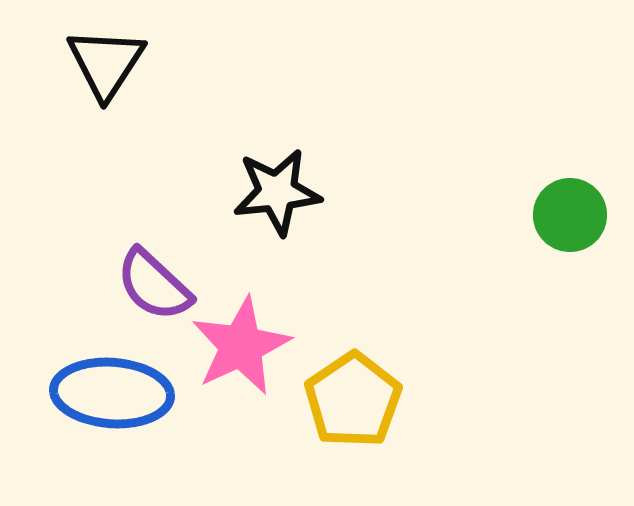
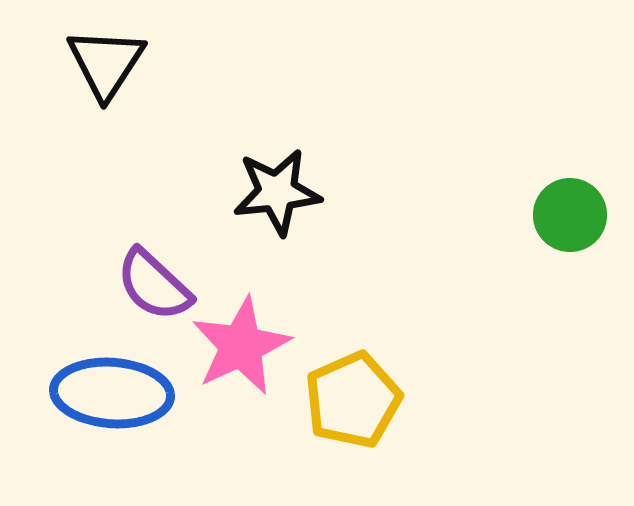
yellow pentagon: rotated 10 degrees clockwise
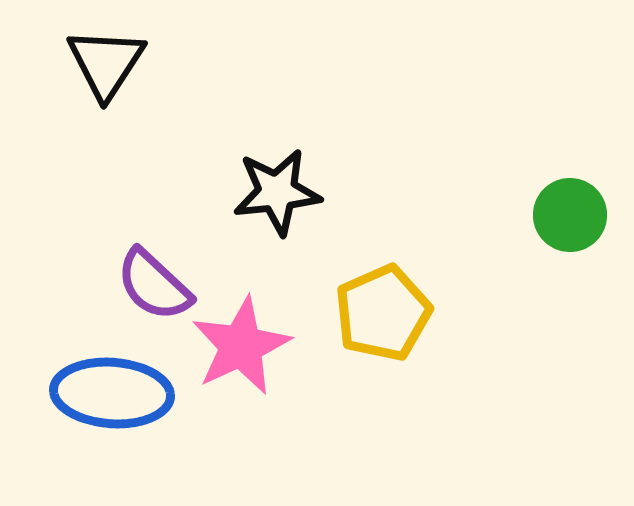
yellow pentagon: moved 30 px right, 87 px up
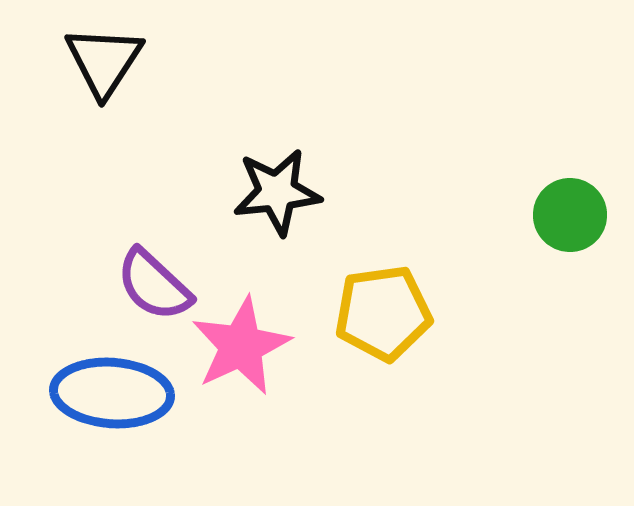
black triangle: moved 2 px left, 2 px up
yellow pentagon: rotated 16 degrees clockwise
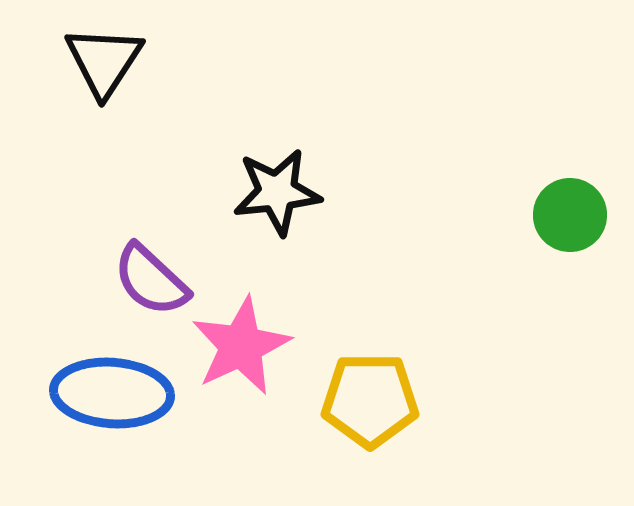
purple semicircle: moved 3 px left, 5 px up
yellow pentagon: moved 13 px left, 87 px down; rotated 8 degrees clockwise
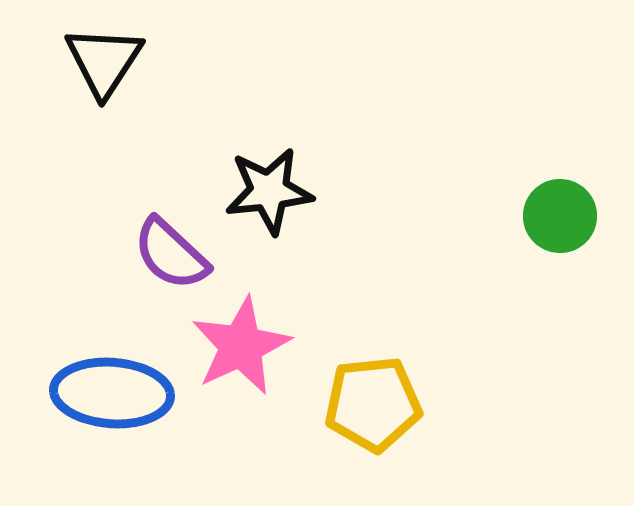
black star: moved 8 px left, 1 px up
green circle: moved 10 px left, 1 px down
purple semicircle: moved 20 px right, 26 px up
yellow pentagon: moved 3 px right, 4 px down; rotated 6 degrees counterclockwise
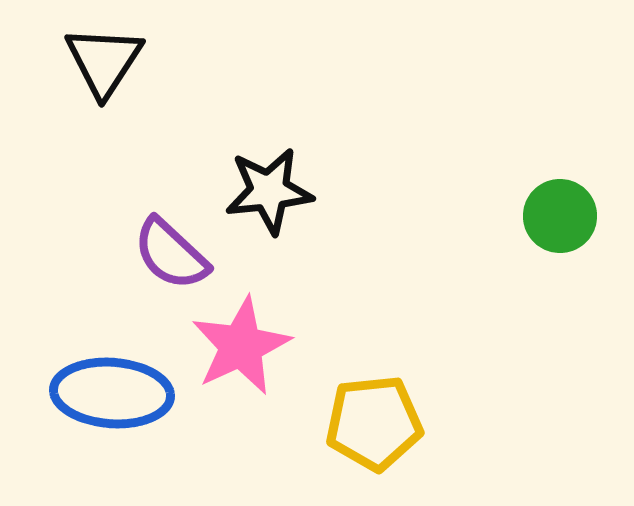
yellow pentagon: moved 1 px right, 19 px down
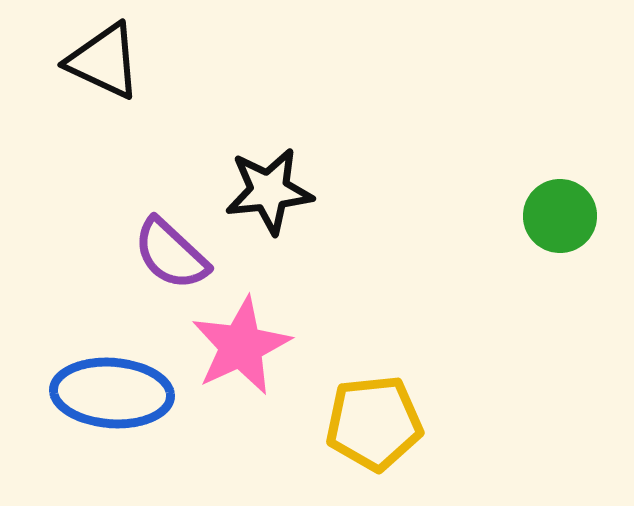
black triangle: rotated 38 degrees counterclockwise
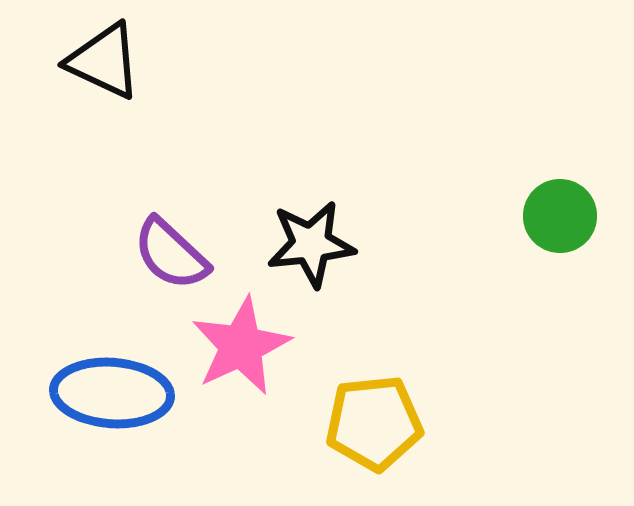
black star: moved 42 px right, 53 px down
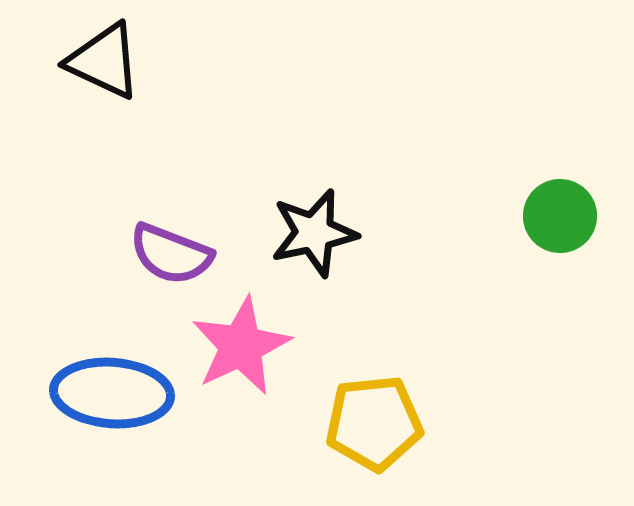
black star: moved 3 px right, 11 px up; rotated 6 degrees counterclockwise
purple semicircle: rotated 22 degrees counterclockwise
